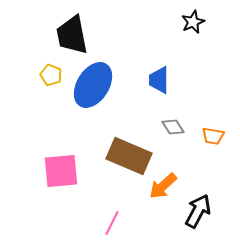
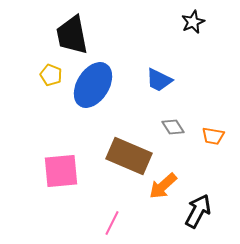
blue trapezoid: rotated 64 degrees counterclockwise
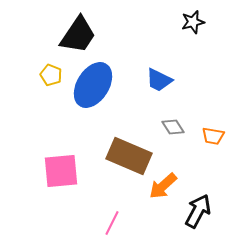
black star: rotated 10 degrees clockwise
black trapezoid: moved 6 px right; rotated 135 degrees counterclockwise
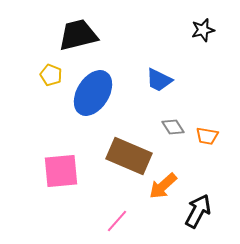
black star: moved 10 px right, 8 px down
black trapezoid: rotated 138 degrees counterclockwise
blue ellipse: moved 8 px down
orange trapezoid: moved 6 px left
pink line: moved 5 px right, 2 px up; rotated 15 degrees clockwise
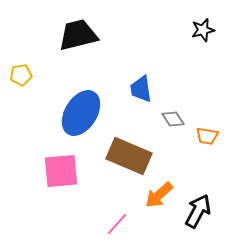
yellow pentagon: moved 30 px left; rotated 30 degrees counterclockwise
blue trapezoid: moved 18 px left, 9 px down; rotated 56 degrees clockwise
blue ellipse: moved 12 px left, 20 px down
gray diamond: moved 8 px up
orange arrow: moved 4 px left, 9 px down
pink line: moved 3 px down
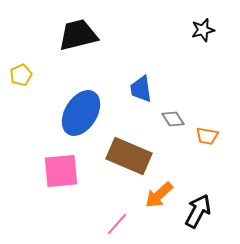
yellow pentagon: rotated 15 degrees counterclockwise
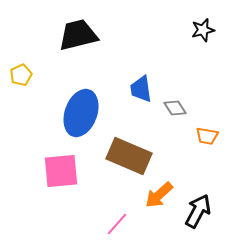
blue ellipse: rotated 12 degrees counterclockwise
gray diamond: moved 2 px right, 11 px up
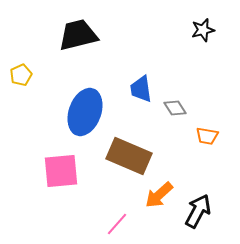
blue ellipse: moved 4 px right, 1 px up
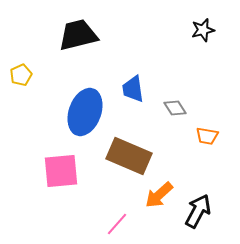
blue trapezoid: moved 8 px left
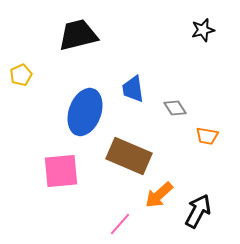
pink line: moved 3 px right
